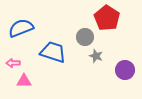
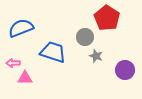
pink triangle: moved 1 px right, 3 px up
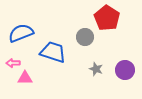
blue semicircle: moved 5 px down
gray star: moved 13 px down
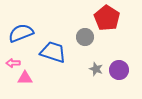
purple circle: moved 6 px left
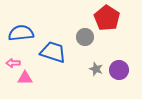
blue semicircle: rotated 15 degrees clockwise
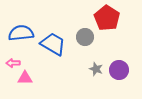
blue trapezoid: moved 8 px up; rotated 12 degrees clockwise
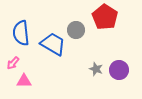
red pentagon: moved 2 px left, 1 px up
blue semicircle: rotated 90 degrees counterclockwise
gray circle: moved 9 px left, 7 px up
pink arrow: rotated 48 degrees counterclockwise
pink triangle: moved 1 px left, 3 px down
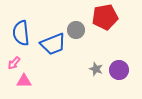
red pentagon: rotated 30 degrees clockwise
blue trapezoid: rotated 128 degrees clockwise
pink arrow: moved 1 px right
